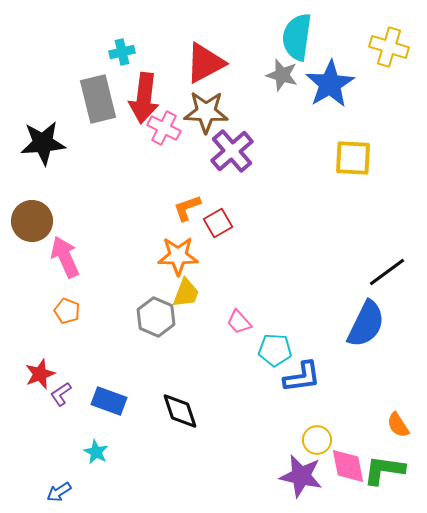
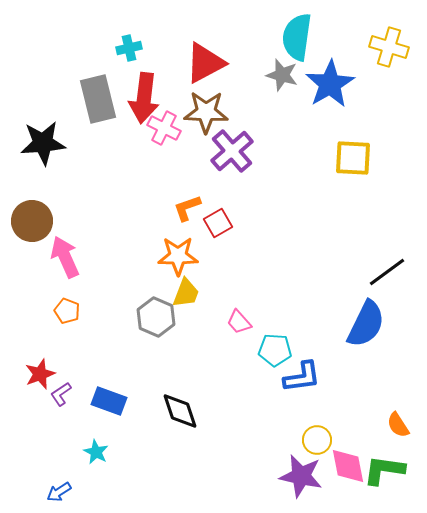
cyan cross: moved 7 px right, 4 px up
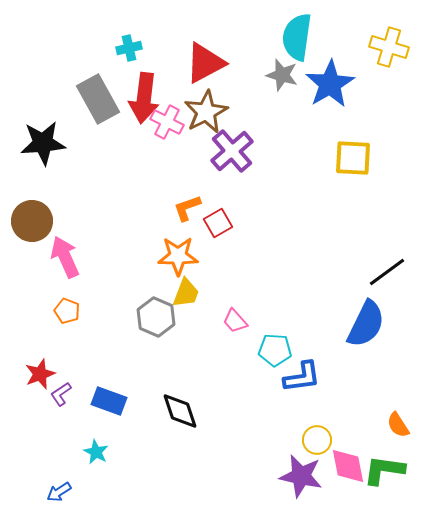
gray rectangle: rotated 15 degrees counterclockwise
brown star: rotated 30 degrees counterclockwise
pink cross: moved 3 px right, 6 px up
pink trapezoid: moved 4 px left, 1 px up
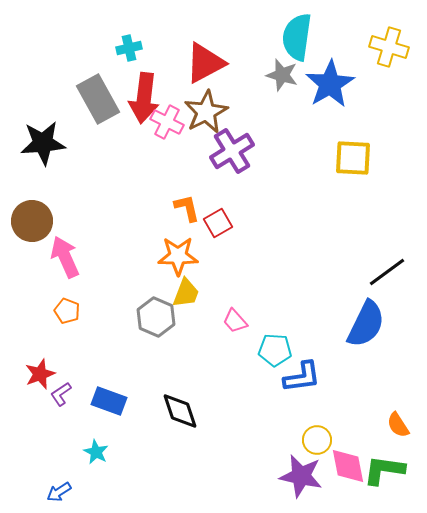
purple cross: rotated 9 degrees clockwise
orange L-shape: rotated 96 degrees clockwise
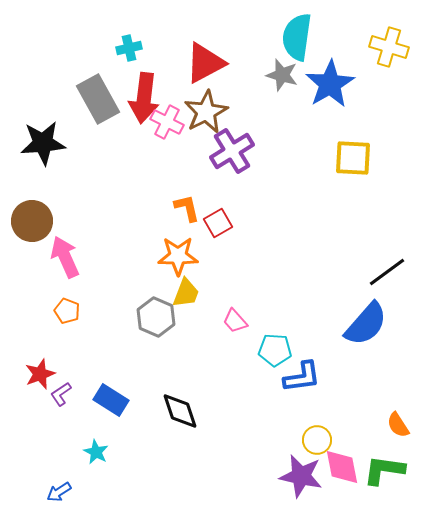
blue semicircle: rotated 15 degrees clockwise
blue rectangle: moved 2 px right, 1 px up; rotated 12 degrees clockwise
pink diamond: moved 6 px left, 1 px down
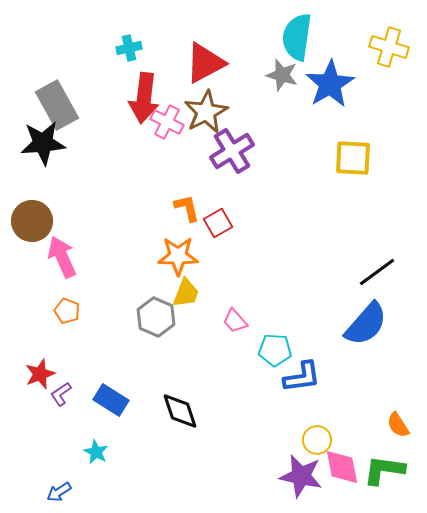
gray rectangle: moved 41 px left, 6 px down
pink arrow: moved 3 px left
black line: moved 10 px left
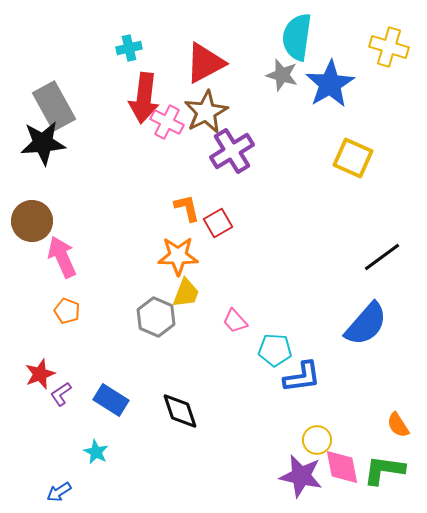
gray rectangle: moved 3 px left, 1 px down
yellow square: rotated 21 degrees clockwise
black line: moved 5 px right, 15 px up
